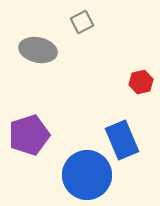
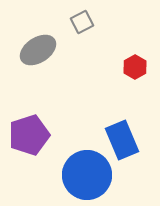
gray ellipse: rotated 45 degrees counterclockwise
red hexagon: moved 6 px left, 15 px up; rotated 15 degrees counterclockwise
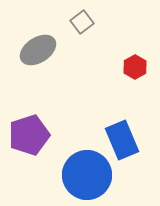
gray square: rotated 10 degrees counterclockwise
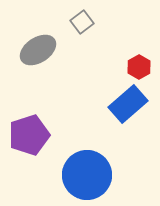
red hexagon: moved 4 px right
blue rectangle: moved 6 px right, 36 px up; rotated 72 degrees clockwise
